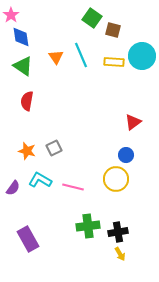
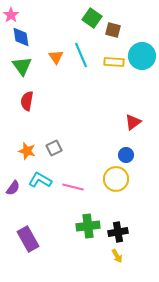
green triangle: moved 1 px left; rotated 20 degrees clockwise
yellow arrow: moved 3 px left, 2 px down
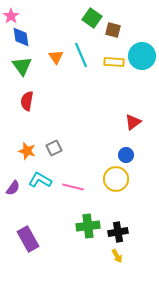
pink star: moved 1 px down
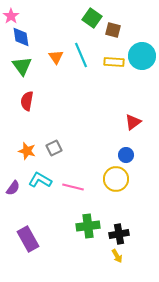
black cross: moved 1 px right, 2 px down
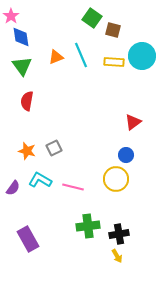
orange triangle: rotated 42 degrees clockwise
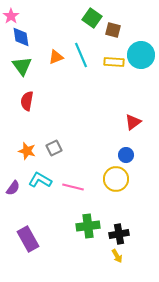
cyan circle: moved 1 px left, 1 px up
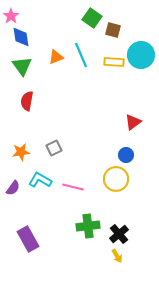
orange star: moved 6 px left, 1 px down; rotated 24 degrees counterclockwise
black cross: rotated 30 degrees counterclockwise
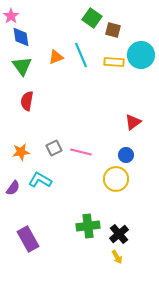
pink line: moved 8 px right, 35 px up
yellow arrow: moved 1 px down
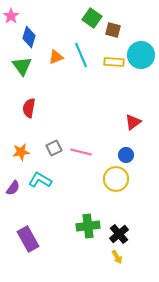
blue diamond: moved 8 px right; rotated 25 degrees clockwise
red semicircle: moved 2 px right, 7 px down
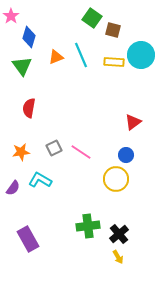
pink line: rotated 20 degrees clockwise
yellow arrow: moved 1 px right
